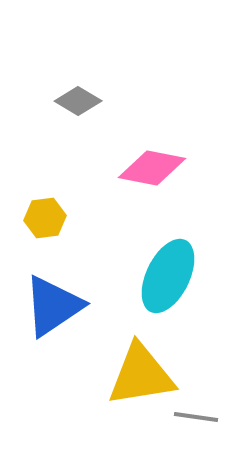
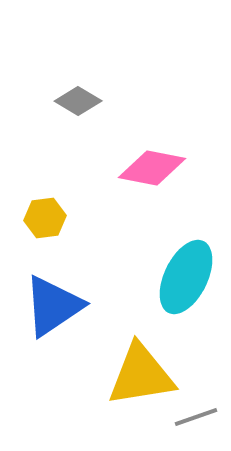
cyan ellipse: moved 18 px right, 1 px down
gray line: rotated 27 degrees counterclockwise
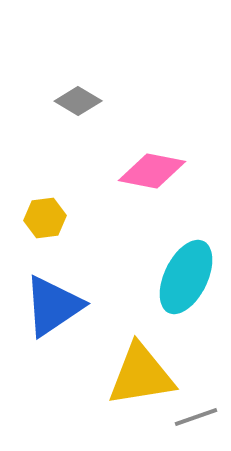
pink diamond: moved 3 px down
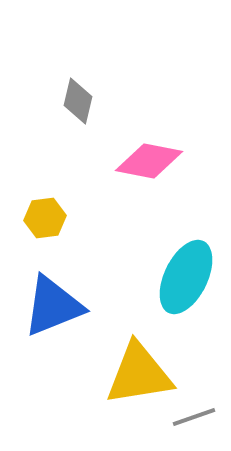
gray diamond: rotated 72 degrees clockwise
pink diamond: moved 3 px left, 10 px up
blue triangle: rotated 12 degrees clockwise
yellow triangle: moved 2 px left, 1 px up
gray line: moved 2 px left
